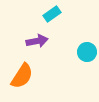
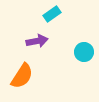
cyan circle: moved 3 px left
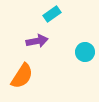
cyan circle: moved 1 px right
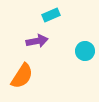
cyan rectangle: moved 1 px left, 1 px down; rotated 12 degrees clockwise
cyan circle: moved 1 px up
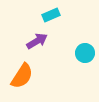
purple arrow: rotated 20 degrees counterclockwise
cyan circle: moved 2 px down
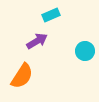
cyan circle: moved 2 px up
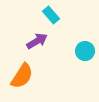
cyan rectangle: rotated 72 degrees clockwise
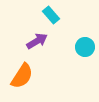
cyan circle: moved 4 px up
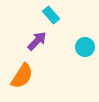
purple arrow: rotated 15 degrees counterclockwise
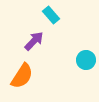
purple arrow: moved 3 px left
cyan circle: moved 1 px right, 13 px down
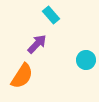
purple arrow: moved 3 px right, 3 px down
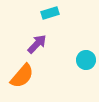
cyan rectangle: moved 1 px left, 2 px up; rotated 66 degrees counterclockwise
orange semicircle: rotated 8 degrees clockwise
